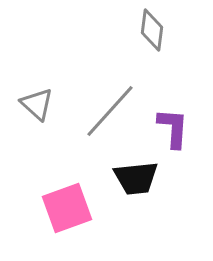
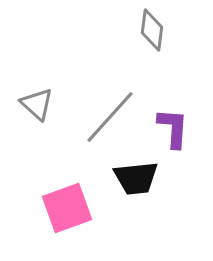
gray line: moved 6 px down
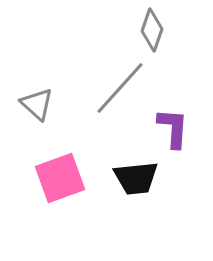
gray diamond: rotated 12 degrees clockwise
gray line: moved 10 px right, 29 px up
pink square: moved 7 px left, 30 px up
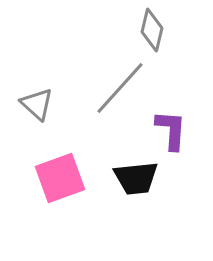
gray diamond: rotated 6 degrees counterclockwise
purple L-shape: moved 2 px left, 2 px down
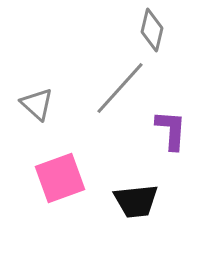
black trapezoid: moved 23 px down
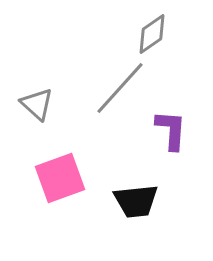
gray diamond: moved 4 px down; rotated 42 degrees clockwise
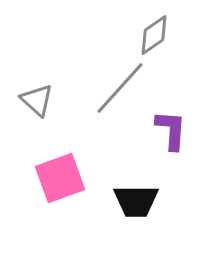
gray diamond: moved 2 px right, 1 px down
gray triangle: moved 4 px up
black trapezoid: rotated 6 degrees clockwise
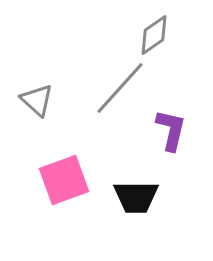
purple L-shape: rotated 9 degrees clockwise
pink square: moved 4 px right, 2 px down
black trapezoid: moved 4 px up
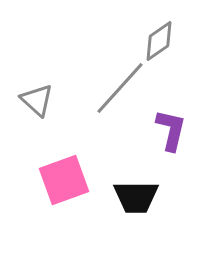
gray diamond: moved 5 px right, 6 px down
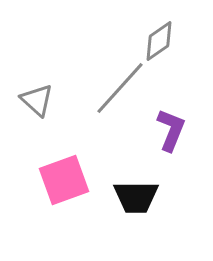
purple L-shape: rotated 9 degrees clockwise
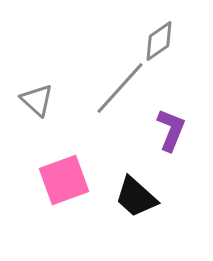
black trapezoid: rotated 42 degrees clockwise
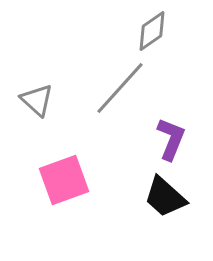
gray diamond: moved 7 px left, 10 px up
purple L-shape: moved 9 px down
black trapezoid: moved 29 px right
